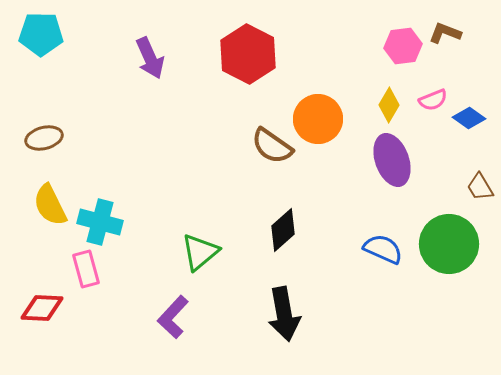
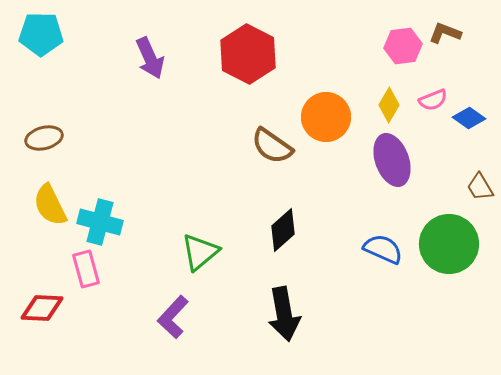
orange circle: moved 8 px right, 2 px up
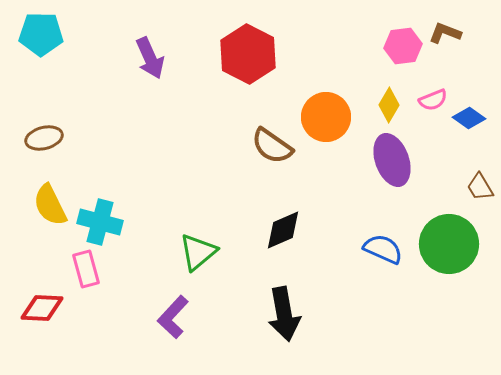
black diamond: rotated 18 degrees clockwise
green triangle: moved 2 px left
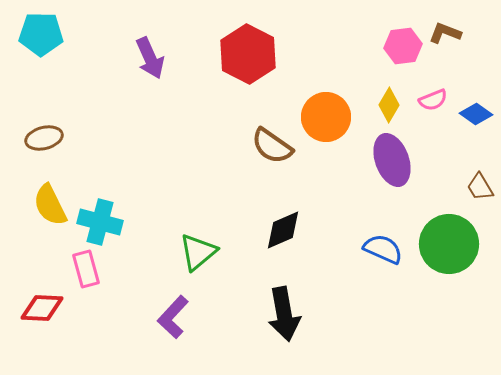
blue diamond: moved 7 px right, 4 px up
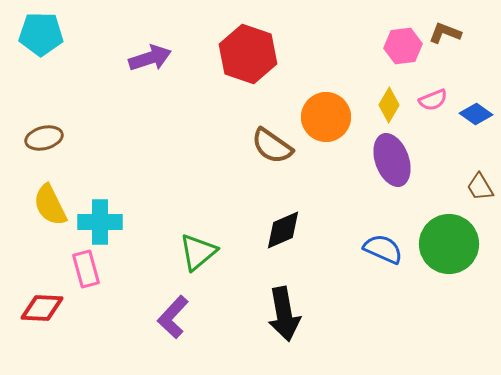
red hexagon: rotated 8 degrees counterclockwise
purple arrow: rotated 84 degrees counterclockwise
cyan cross: rotated 15 degrees counterclockwise
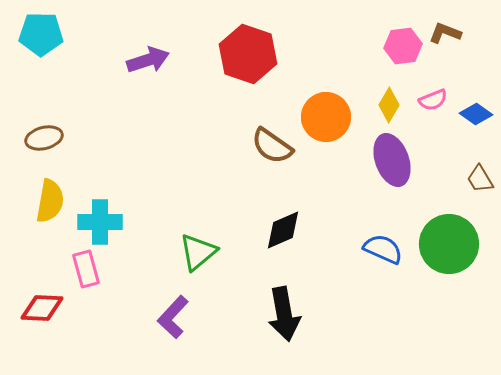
purple arrow: moved 2 px left, 2 px down
brown trapezoid: moved 8 px up
yellow semicircle: moved 4 px up; rotated 144 degrees counterclockwise
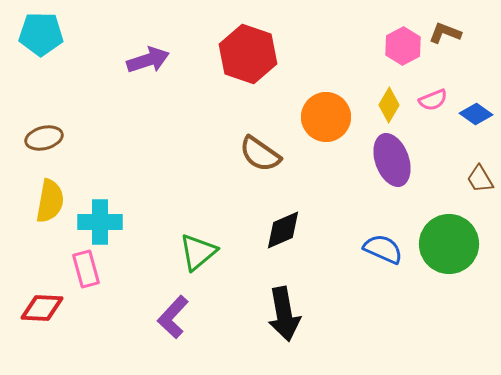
pink hexagon: rotated 21 degrees counterclockwise
brown semicircle: moved 12 px left, 8 px down
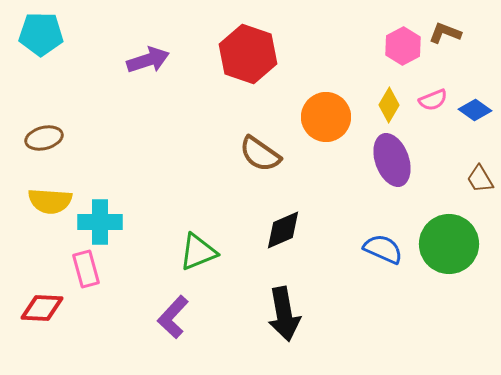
blue diamond: moved 1 px left, 4 px up
yellow semicircle: rotated 84 degrees clockwise
green triangle: rotated 18 degrees clockwise
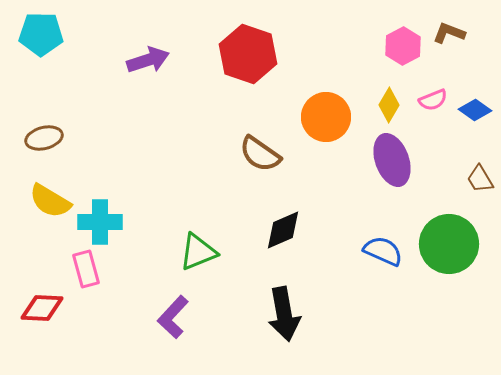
brown L-shape: moved 4 px right
yellow semicircle: rotated 27 degrees clockwise
blue semicircle: moved 2 px down
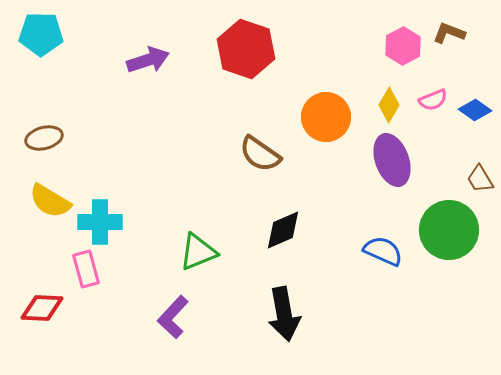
red hexagon: moved 2 px left, 5 px up
green circle: moved 14 px up
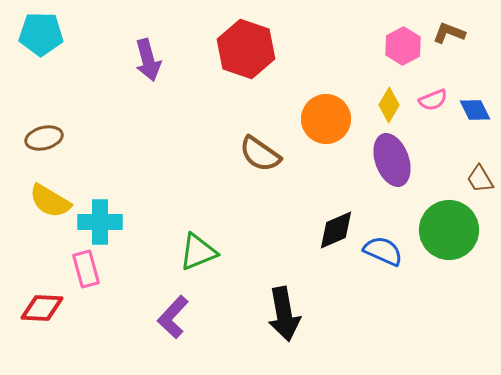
purple arrow: rotated 93 degrees clockwise
blue diamond: rotated 28 degrees clockwise
orange circle: moved 2 px down
black diamond: moved 53 px right
